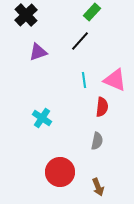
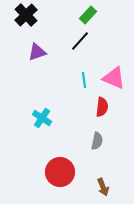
green rectangle: moved 4 px left, 3 px down
purple triangle: moved 1 px left
pink triangle: moved 1 px left, 2 px up
brown arrow: moved 5 px right
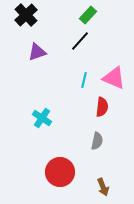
cyan line: rotated 21 degrees clockwise
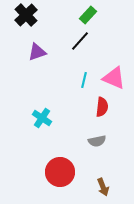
gray semicircle: rotated 66 degrees clockwise
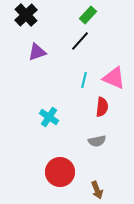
cyan cross: moved 7 px right, 1 px up
brown arrow: moved 6 px left, 3 px down
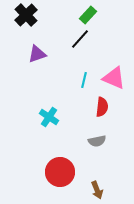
black line: moved 2 px up
purple triangle: moved 2 px down
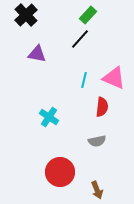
purple triangle: rotated 30 degrees clockwise
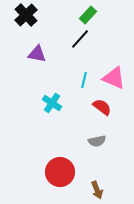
red semicircle: rotated 60 degrees counterclockwise
cyan cross: moved 3 px right, 14 px up
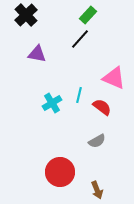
cyan line: moved 5 px left, 15 px down
cyan cross: rotated 24 degrees clockwise
gray semicircle: rotated 18 degrees counterclockwise
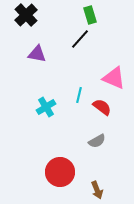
green rectangle: moved 2 px right; rotated 60 degrees counterclockwise
cyan cross: moved 6 px left, 4 px down
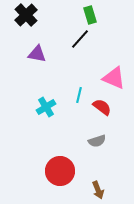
gray semicircle: rotated 12 degrees clockwise
red circle: moved 1 px up
brown arrow: moved 1 px right
